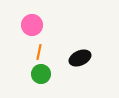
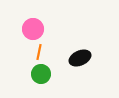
pink circle: moved 1 px right, 4 px down
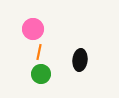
black ellipse: moved 2 px down; rotated 60 degrees counterclockwise
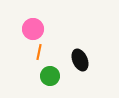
black ellipse: rotated 30 degrees counterclockwise
green circle: moved 9 px right, 2 px down
